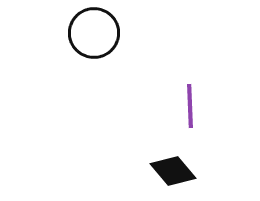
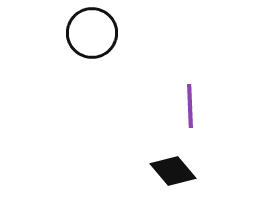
black circle: moved 2 px left
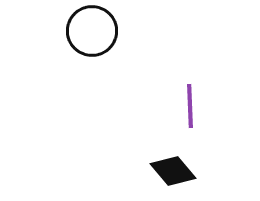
black circle: moved 2 px up
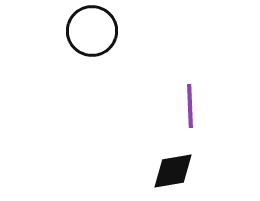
black diamond: rotated 60 degrees counterclockwise
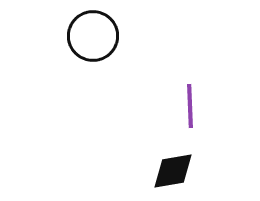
black circle: moved 1 px right, 5 px down
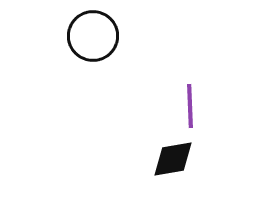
black diamond: moved 12 px up
